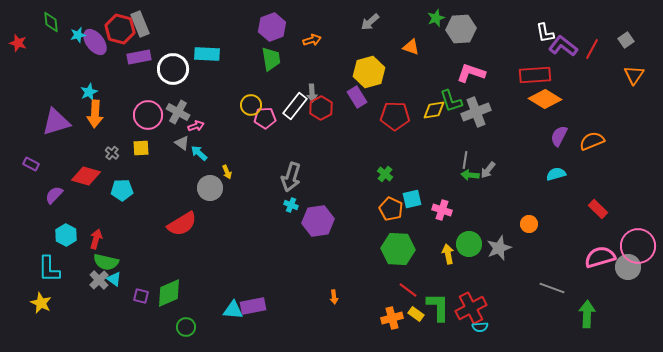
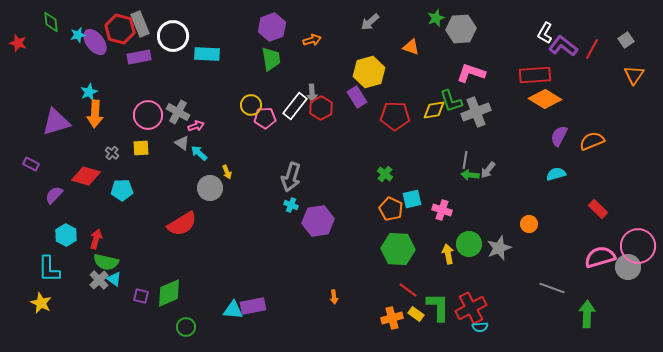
white L-shape at (545, 33): rotated 40 degrees clockwise
white circle at (173, 69): moved 33 px up
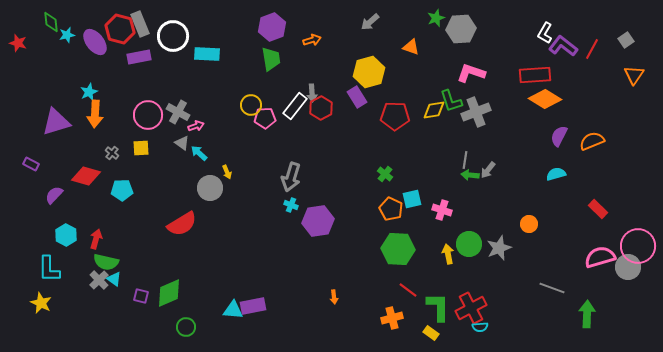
cyan star at (78, 35): moved 11 px left
yellow rectangle at (416, 314): moved 15 px right, 19 px down
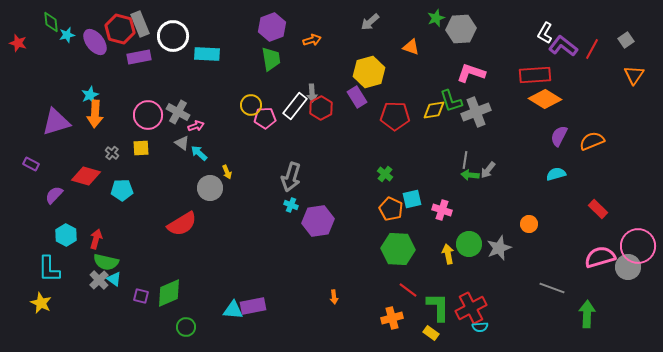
cyan star at (89, 92): moved 1 px right, 3 px down
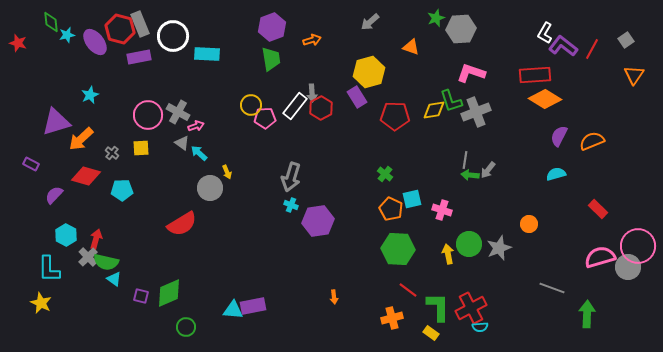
orange arrow at (95, 114): moved 14 px left, 25 px down; rotated 44 degrees clockwise
gray cross at (99, 280): moved 11 px left, 23 px up
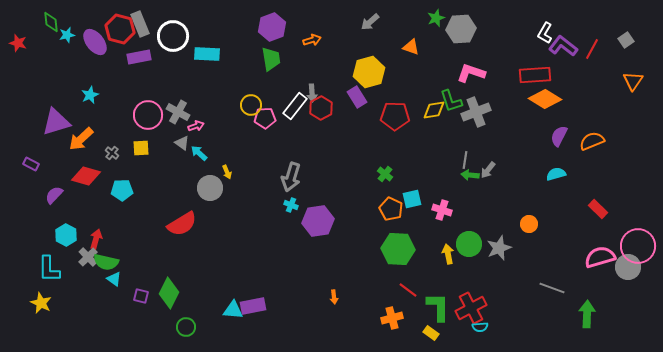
orange triangle at (634, 75): moved 1 px left, 6 px down
green diamond at (169, 293): rotated 40 degrees counterclockwise
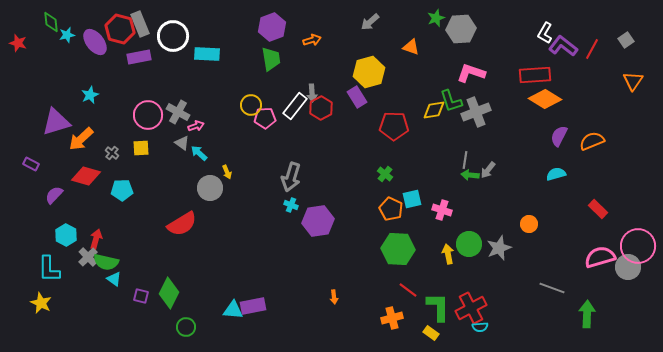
red pentagon at (395, 116): moved 1 px left, 10 px down
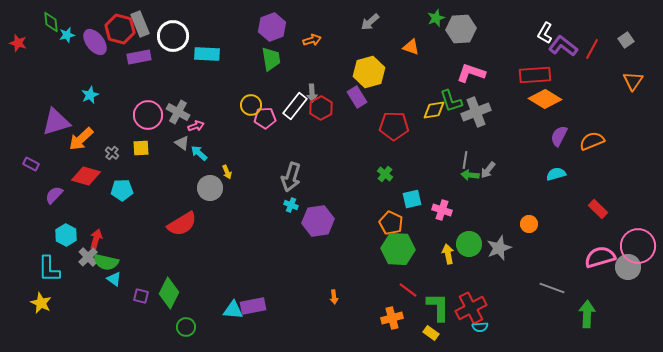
orange pentagon at (391, 209): moved 14 px down
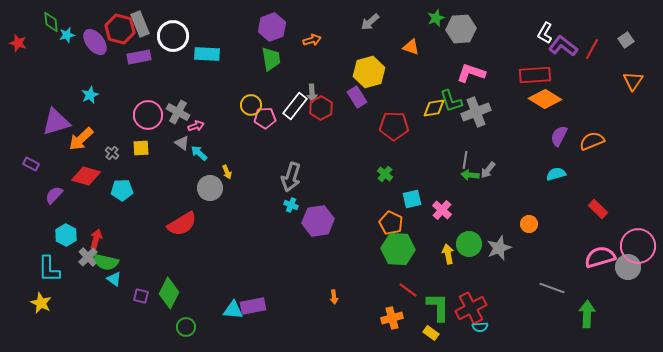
yellow diamond at (434, 110): moved 2 px up
pink cross at (442, 210): rotated 24 degrees clockwise
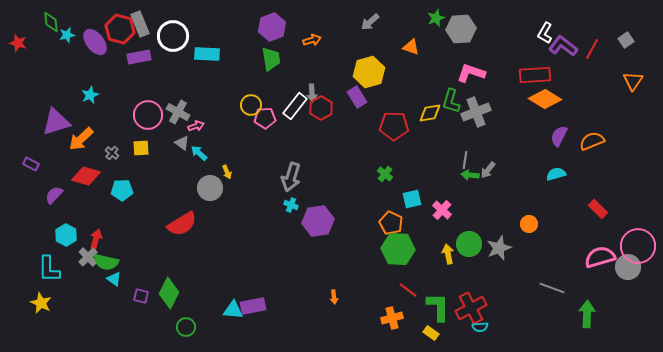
green L-shape at (451, 101): rotated 35 degrees clockwise
yellow diamond at (434, 108): moved 4 px left, 5 px down
